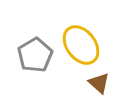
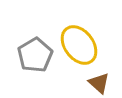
yellow ellipse: moved 2 px left
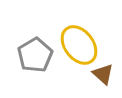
brown triangle: moved 4 px right, 9 px up
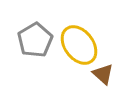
gray pentagon: moved 15 px up
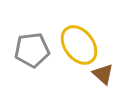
gray pentagon: moved 3 px left, 10 px down; rotated 24 degrees clockwise
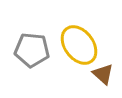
gray pentagon: rotated 12 degrees clockwise
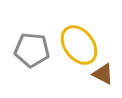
brown triangle: rotated 15 degrees counterclockwise
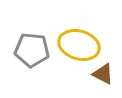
yellow ellipse: rotated 36 degrees counterclockwise
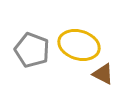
gray pentagon: rotated 16 degrees clockwise
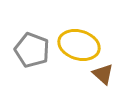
brown triangle: rotated 15 degrees clockwise
